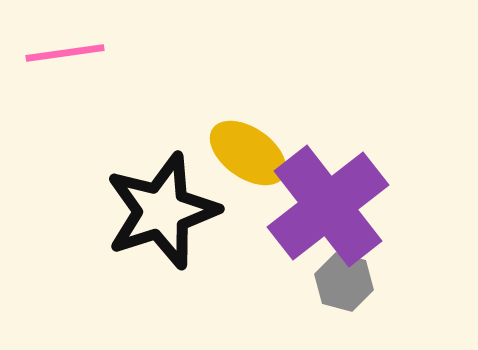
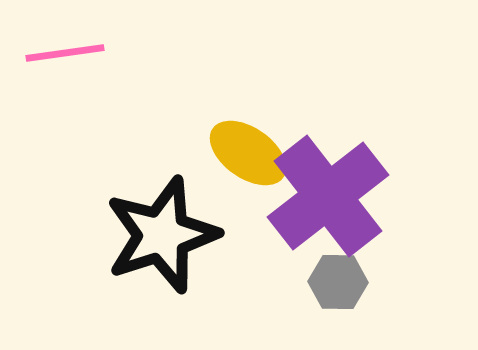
purple cross: moved 10 px up
black star: moved 24 px down
gray hexagon: moved 6 px left; rotated 14 degrees counterclockwise
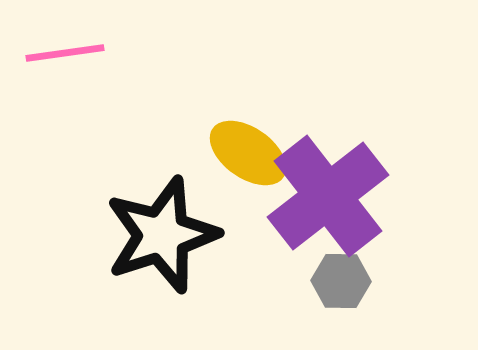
gray hexagon: moved 3 px right, 1 px up
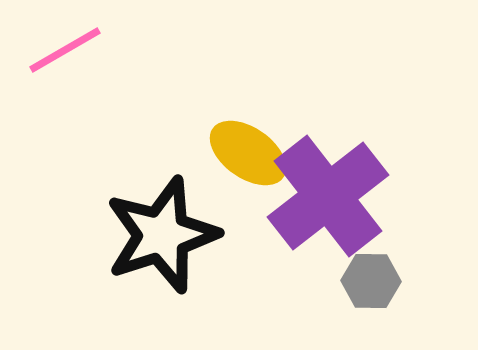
pink line: moved 3 px up; rotated 22 degrees counterclockwise
gray hexagon: moved 30 px right
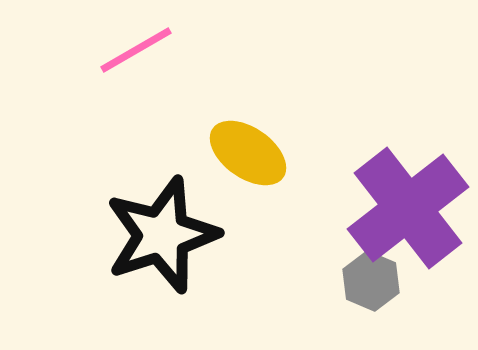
pink line: moved 71 px right
purple cross: moved 80 px right, 12 px down
gray hexagon: rotated 22 degrees clockwise
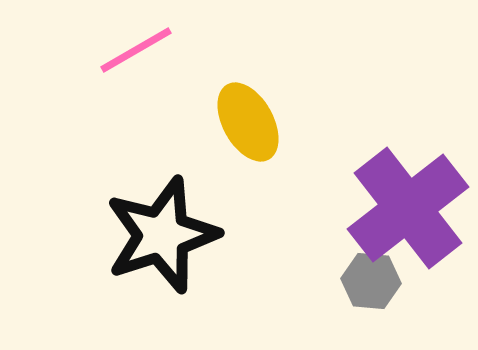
yellow ellipse: moved 31 px up; rotated 26 degrees clockwise
gray hexagon: rotated 18 degrees counterclockwise
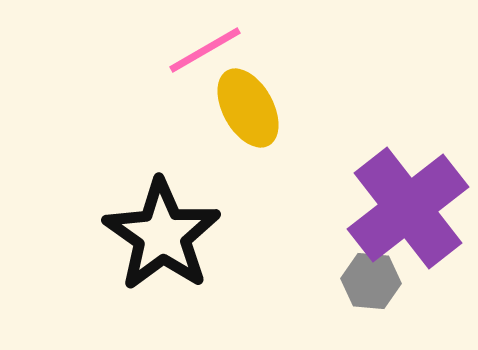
pink line: moved 69 px right
yellow ellipse: moved 14 px up
black star: rotated 19 degrees counterclockwise
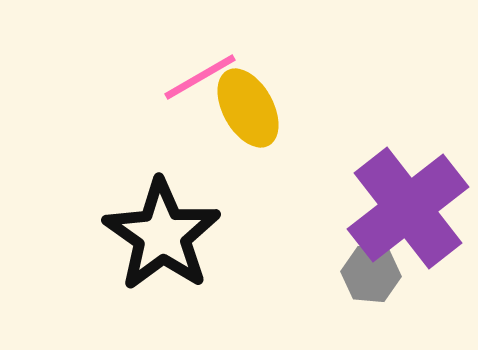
pink line: moved 5 px left, 27 px down
gray hexagon: moved 7 px up
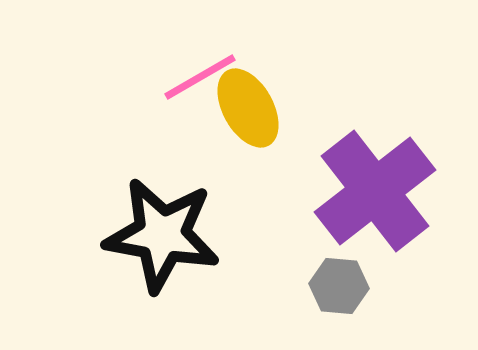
purple cross: moved 33 px left, 17 px up
black star: rotated 25 degrees counterclockwise
gray hexagon: moved 32 px left, 12 px down
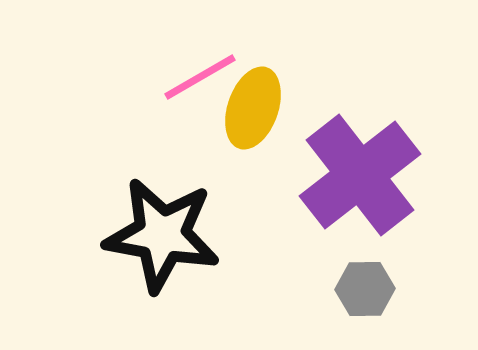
yellow ellipse: moved 5 px right; rotated 48 degrees clockwise
purple cross: moved 15 px left, 16 px up
gray hexagon: moved 26 px right, 3 px down; rotated 6 degrees counterclockwise
